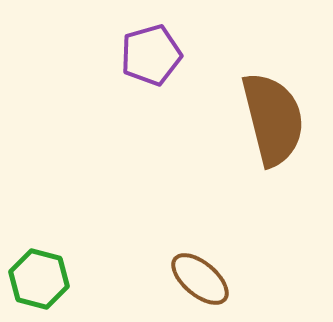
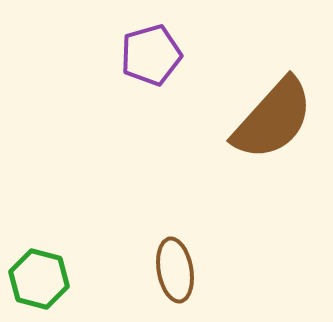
brown semicircle: rotated 56 degrees clockwise
brown ellipse: moved 25 px left, 9 px up; rotated 40 degrees clockwise
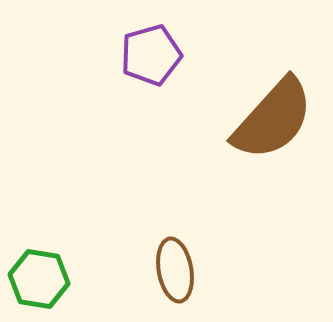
green hexagon: rotated 6 degrees counterclockwise
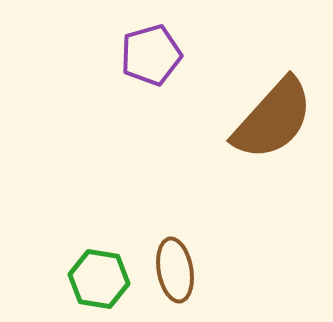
green hexagon: moved 60 px right
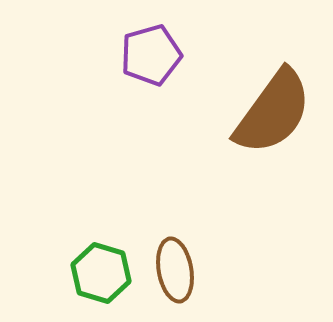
brown semicircle: moved 7 px up; rotated 6 degrees counterclockwise
green hexagon: moved 2 px right, 6 px up; rotated 8 degrees clockwise
